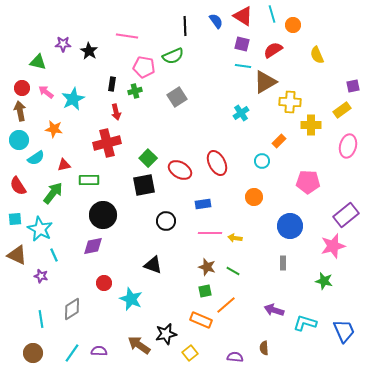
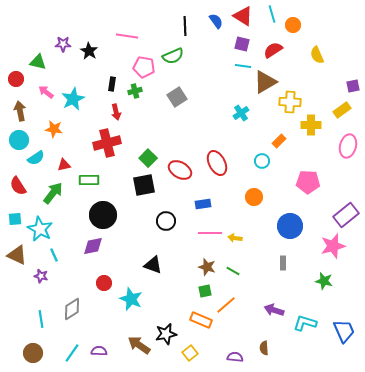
red circle at (22, 88): moved 6 px left, 9 px up
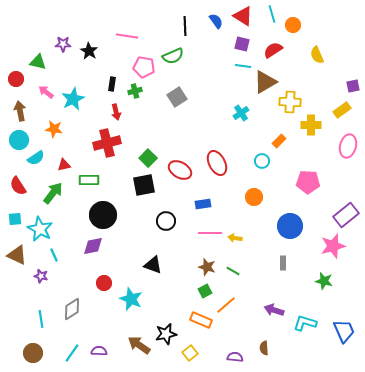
green square at (205, 291): rotated 16 degrees counterclockwise
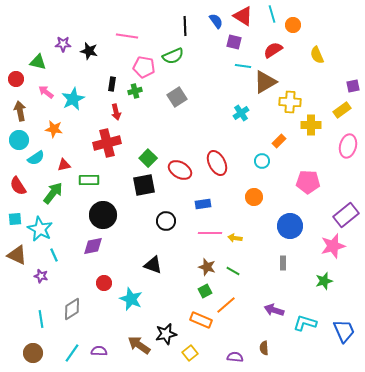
purple square at (242, 44): moved 8 px left, 2 px up
black star at (89, 51): rotated 18 degrees counterclockwise
green star at (324, 281): rotated 30 degrees counterclockwise
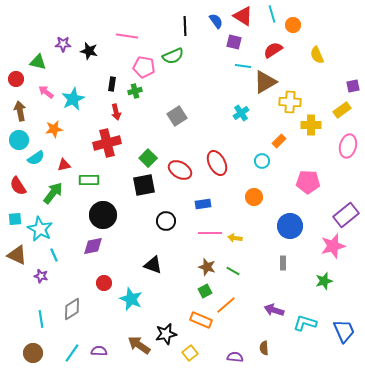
gray square at (177, 97): moved 19 px down
orange star at (54, 129): rotated 18 degrees counterclockwise
